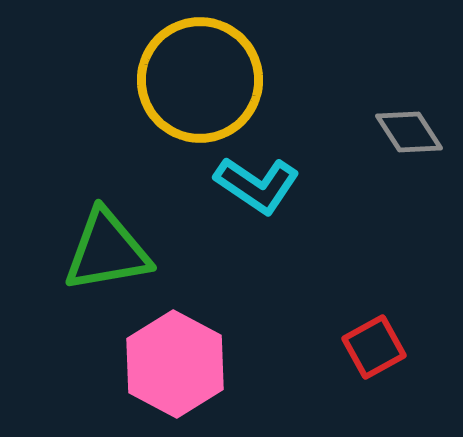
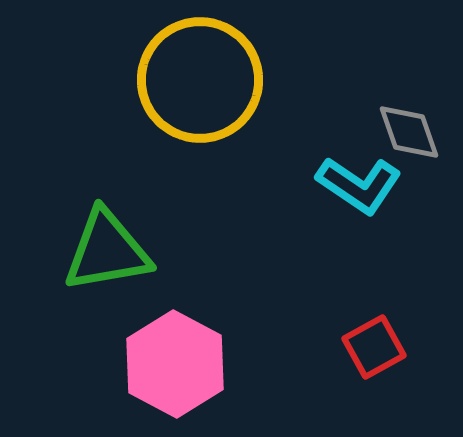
gray diamond: rotated 14 degrees clockwise
cyan L-shape: moved 102 px right
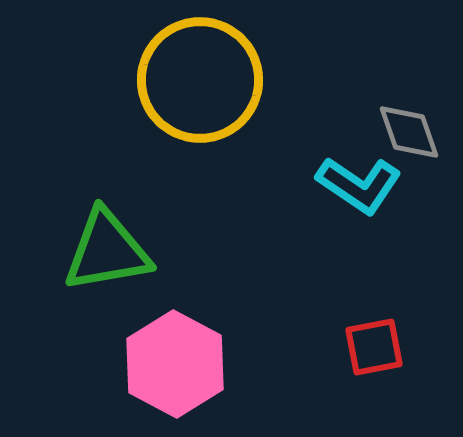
red square: rotated 18 degrees clockwise
